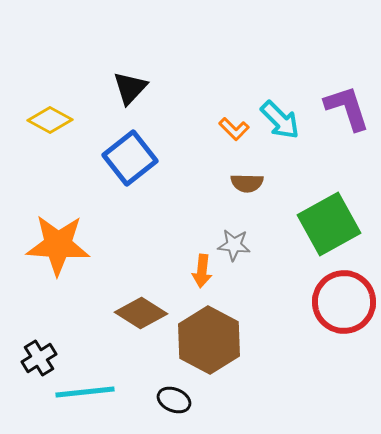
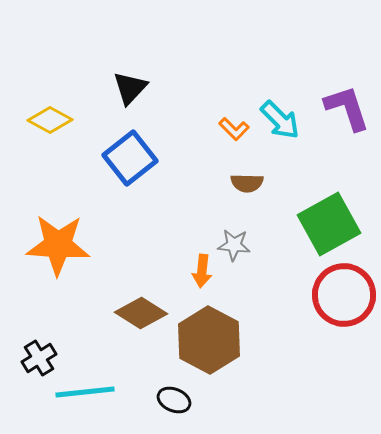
red circle: moved 7 px up
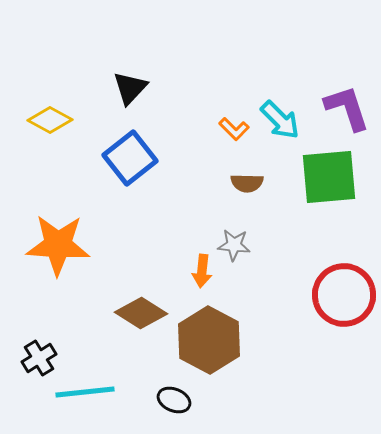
green square: moved 47 px up; rotated 24 degrees clockwise
